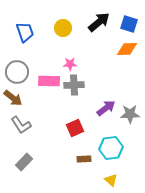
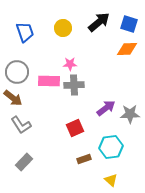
cyan hexagon: moved 1 px up
brown rectangle: rotated 16 degrees counterclockwise
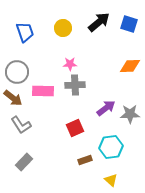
orange diamond: moved 3 px right, 17 px down
pink rectangle: moved 6 px left, 10 px down
gray cross: moved 1 px right
brown rectangle: moved 1 px right, 1 px down
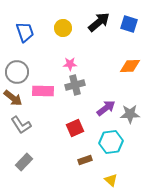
gray cross: rotated 12 degrees counterclockwise
cyan hexagon: moved 5 px up
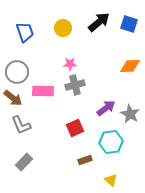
gray star: rotated 30 degrees clockwise
gray L-shape: rotated 10 degrees clockwise
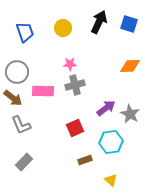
black arrow: rotated 25 degrees counterclockwise
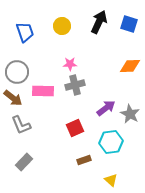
yellow circle: moved 1 px left, 2 px up
brown rectangle: moved 1 px left
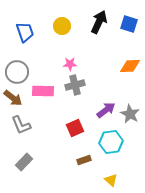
purple arrow: moved 2 px down
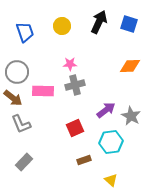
gray star: moved 1 px right, 2 px down
gray L-shape: moved 1 px up
